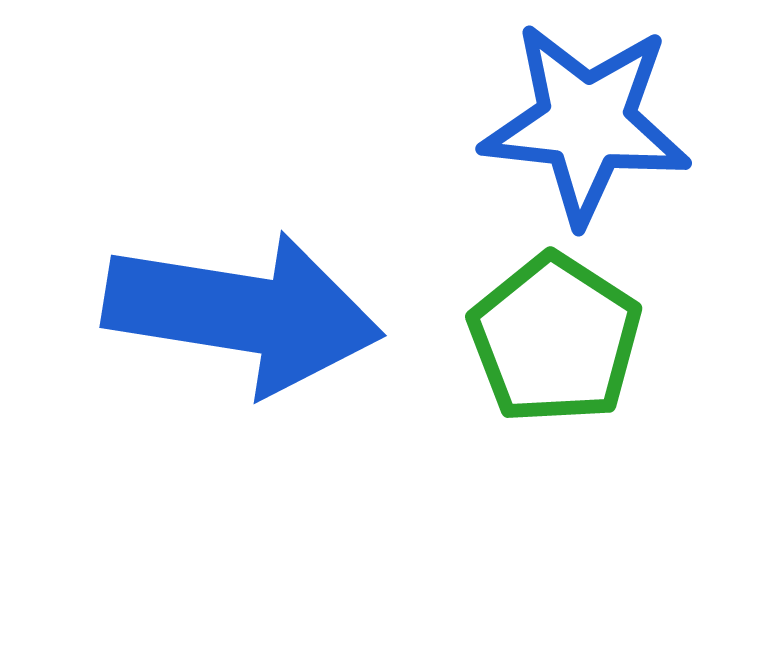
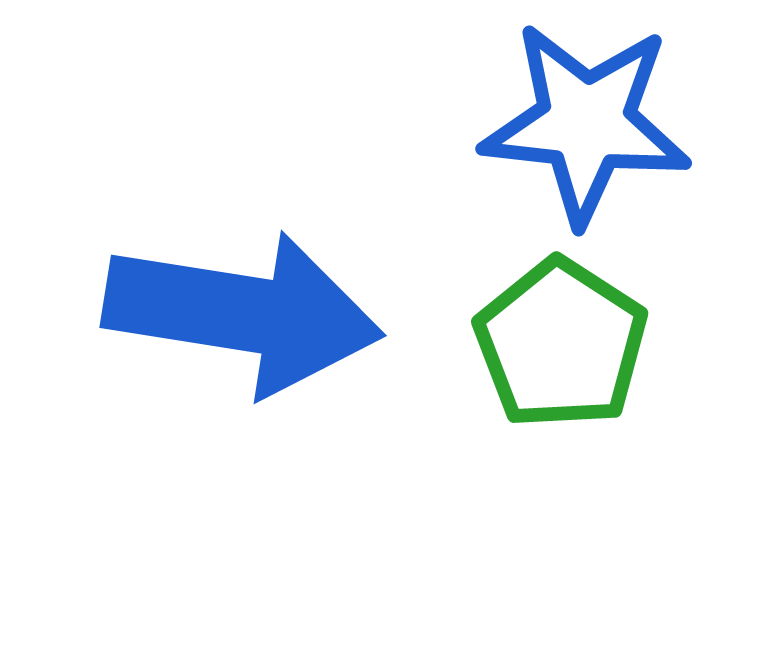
green pentagon: moved 6 px right, 5 px down
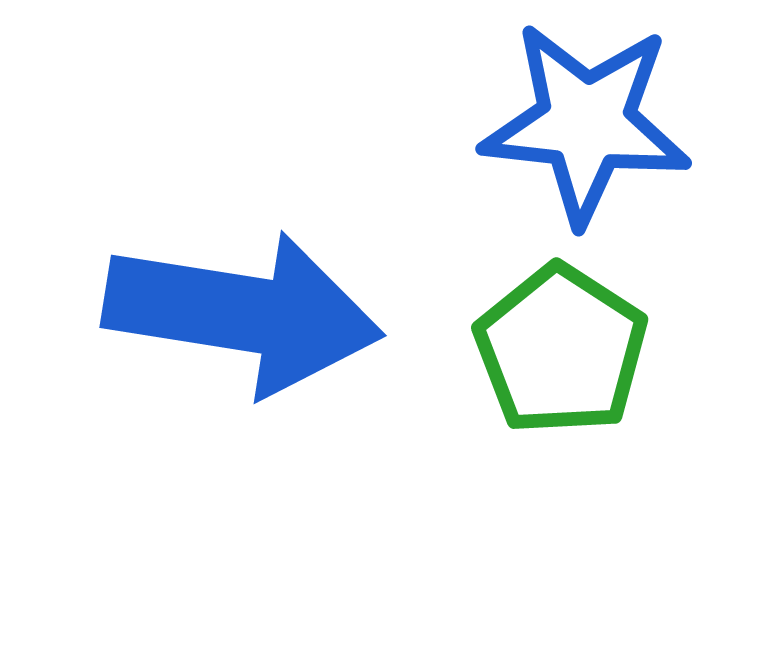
green pentagon: moved 6 px down
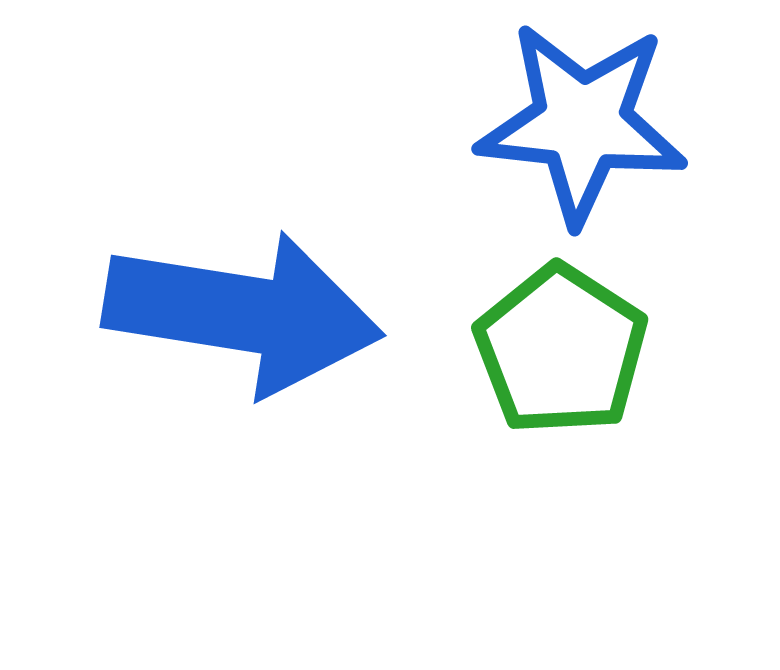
blue star: moved 4 px left
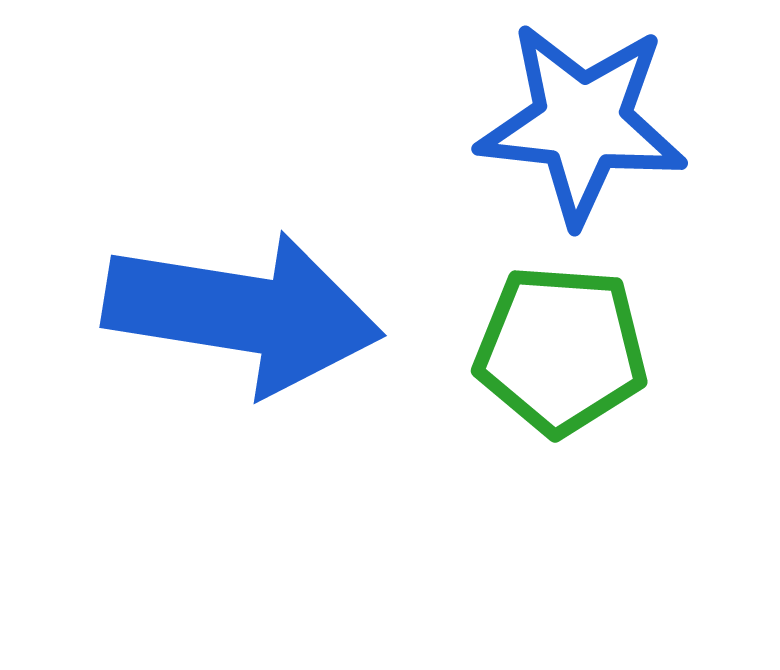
green pentagon: rotated 29 degrees counterclockwise
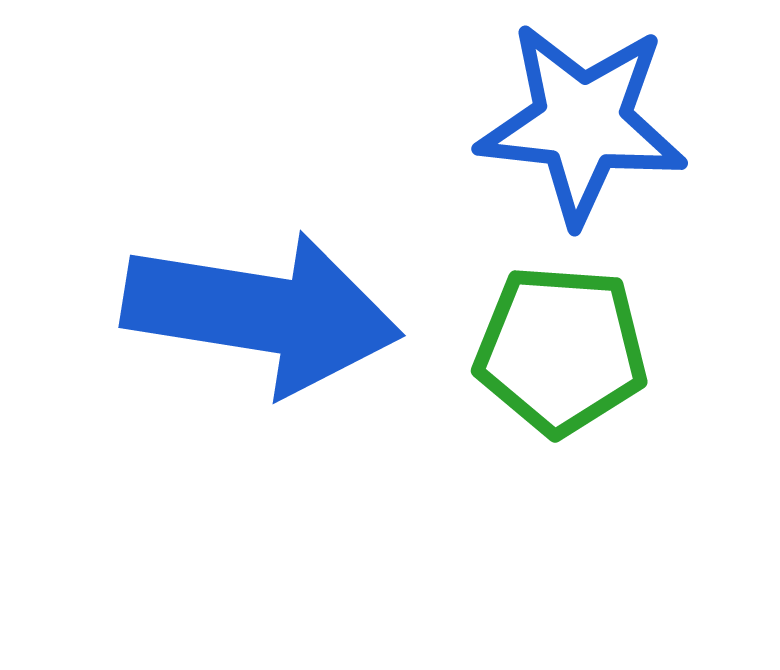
blue arrow: moved 19 px right
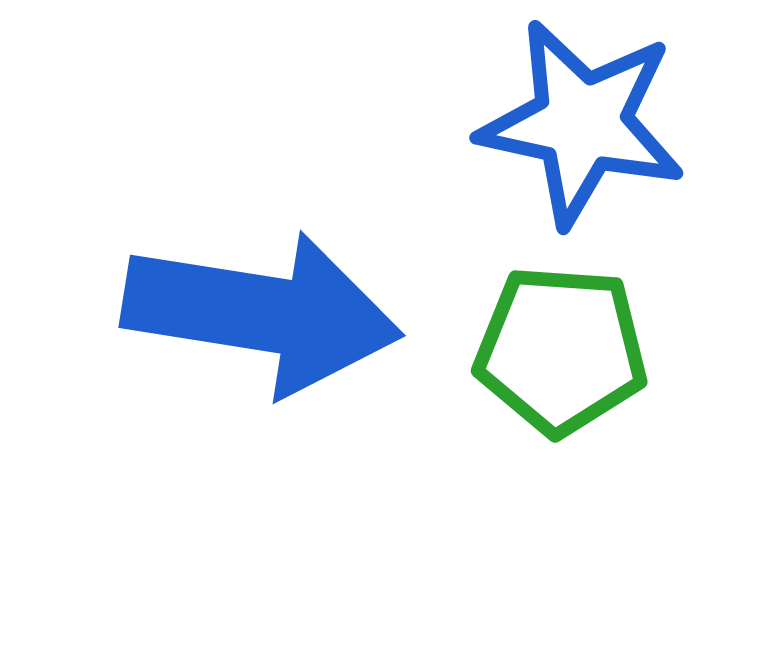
blue star: rotated 6 degrees clockwise
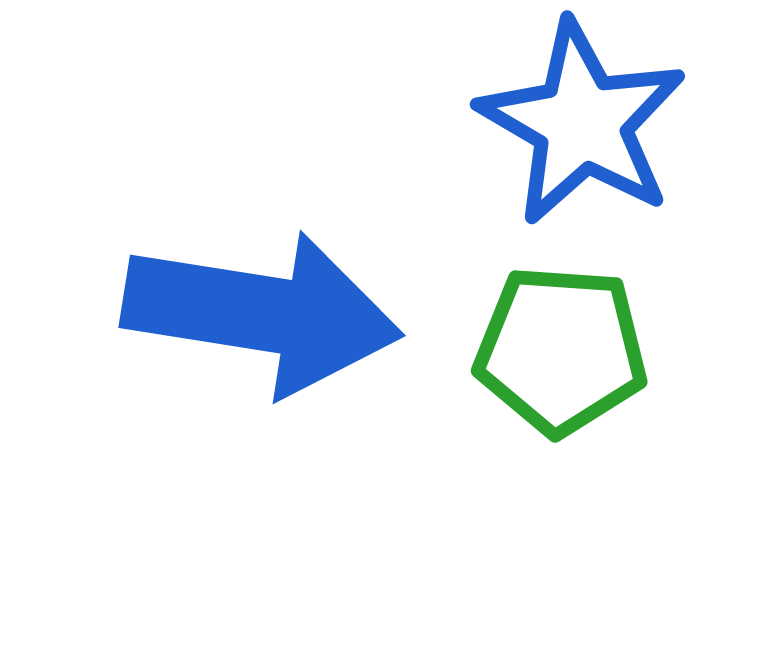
blue star: rotated 18 degrees clockwise
